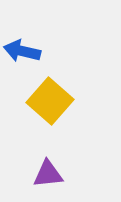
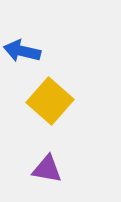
purple triangle: moved 1 px left, 5 px up; rotated 16 degrees clockwise
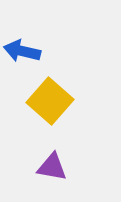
purple triangle: moved 5 px right, 2 px up
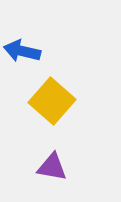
yellow square: moved 2 px right
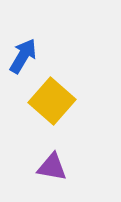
blue arrow: moved 1 px right, 5 px down; rotated 108 degrees clockwise
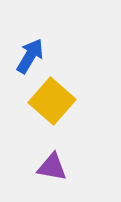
blue arrow: moved 7 px right
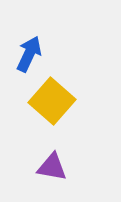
blue arrow: moved 1 px left, 2 px up; rotated 6 degrees counterclockwise
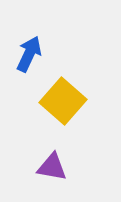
yellow square: moved 11 px right
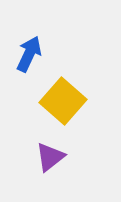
purple triangle: moved 2 px left, 10 px up; rotated 48 degrees counterclockwise
